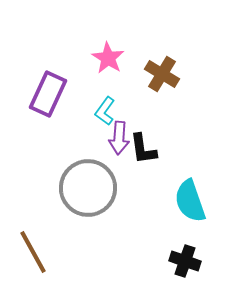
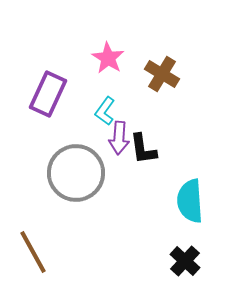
gray circle: moved 12 px left, 15 px up
cyan semicircle: rotated 15 degrees clockwise
black cross: rotated 24 degrees clockwise
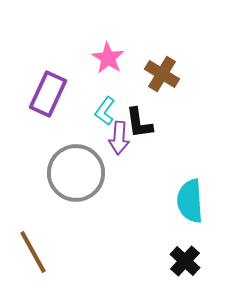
black L-shape: moved 4 px left, 26 px up
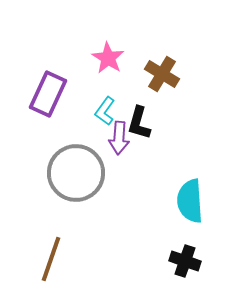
black L-shape: rotated 24 degrees clockwise
brown line: moved 18 px right, 7 px down; rotated 48 degrees clockwise
black cross: rotated 24 degrees counterclockwise
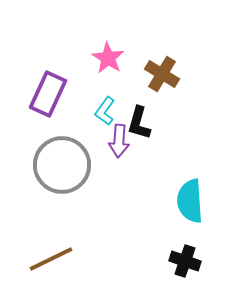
purple arrow: moved 3 px down
gray circle: moved 14 px left, 8 px up
brown line: rotated 45 degrees clockwise
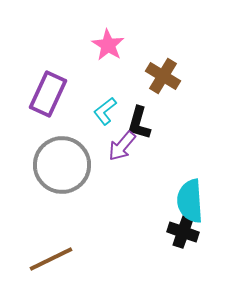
pink star: moved 13 px up
brown cross: moved 1 px right, 2 px down
cyan L-shape: rotated 16 degrees clockwise
purple arrow: moved 3 px right, 5 px down; rotated 36 degrees clockwise
black cross: moved 2 px left, 29 px up
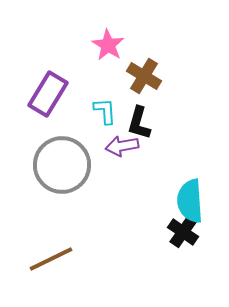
brown cross: moved 19 px left
purple rectangle: rotated 6 degrees clockwise
cyan L-shape: rotated 124 degrees clockwise
purple arrow: rotated 40 degrees clockwise
black cross: rotated 16 degrees clockwise
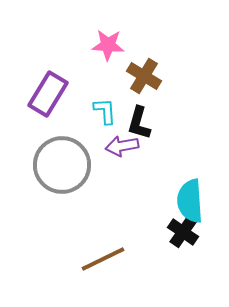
pink star: rotated 28 degrees counterclockwise
brown line: moved 52 px right
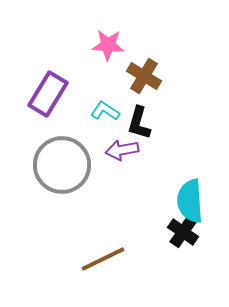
cyan L-shape: rotated 52 degrees counterclockwise
purple arrow: moved 4 px down
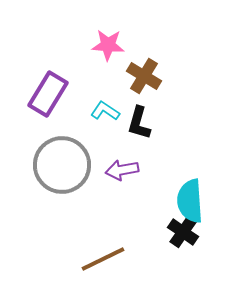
purple arrow: moved 20 px down
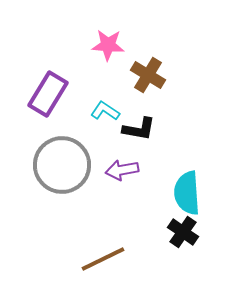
brown cross: moved 4 px right, 1 px up
black L-shape: moved 6 px down; rotated 96 degrees counterclockwise
cyan semicircle: moved 3 px left, 8 px up
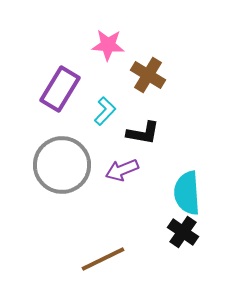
purple rectangle: moved 12 px right, 5 px up
cyan L-shape: rotated 100 degrees clockwise
black L-shape: moved 4 px right, 4 px down
purple arrow: rotated 12 degrees counterclockwise
